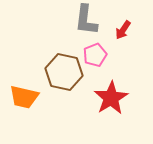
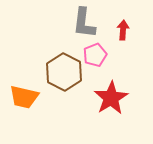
gray L-shape: moved 2 px left, 3 px down
red arrow: rotated 150 degrees clockwise
brown hexagon: rotated 15 degrees clockwise
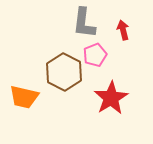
red arrow: rotated 18 degrees counterclockwise
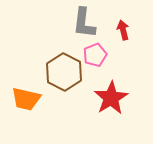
orange trapezoid: moved 2 px right, 2 px down
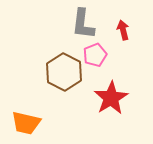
gray L-shape: moved 1 px left, 1 px down
orange trapezoid: moved 24 px down
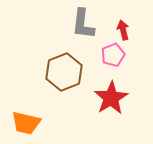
pink pentagon: moved 18 px right
brown hexagon: rotated 12 degrees clockwise
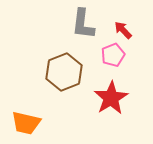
red arrow: rotated 30 degrees counterclockwise
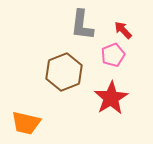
gray L-shape: moved 1 px left, 1 px down
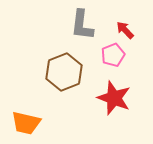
red arrow: moved 2 px right
red star: moved 3 px right; rotated 20 degrees counterclockwise
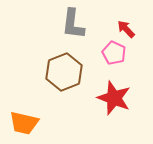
gray L-shape: moved 9 px left, 1 px up
red arrow: moved 1 px right, 1 px up
pink pentagon: moved 1 px right, 2 px up; rotated 25 degrees counterclockwise
orange trapezoid: moved 2 px left
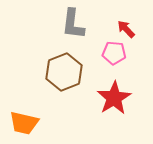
pink pentagon: rotated 20 degrees counterclockwise
red star: rotated 20 degrees clockwise
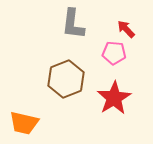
brown hexagon: moved 2 px right, 7 px down
